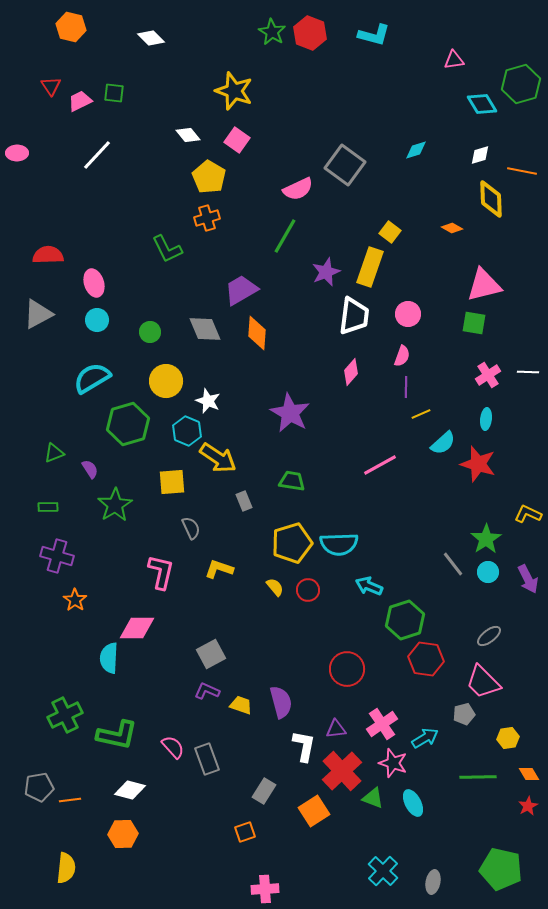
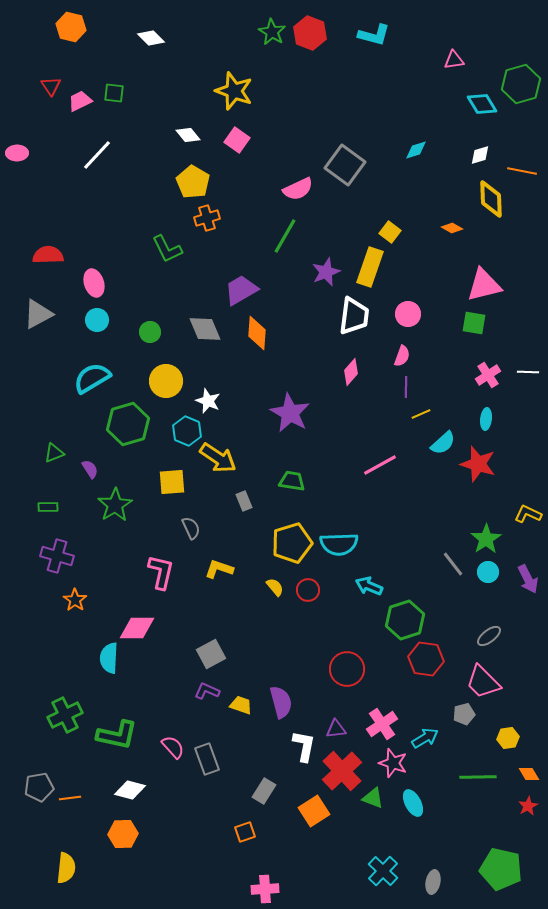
yellow pentagon at (209, 177): moved 16 px left, 5 px down
orange line at (70, 800): moved 2 px up
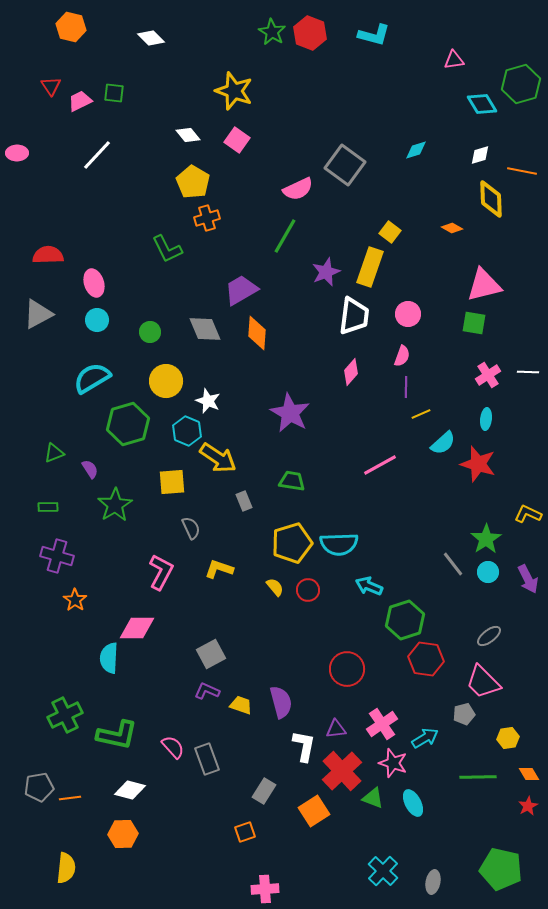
pink L-shape at (161, 572): rotated 15 degrees clockwise
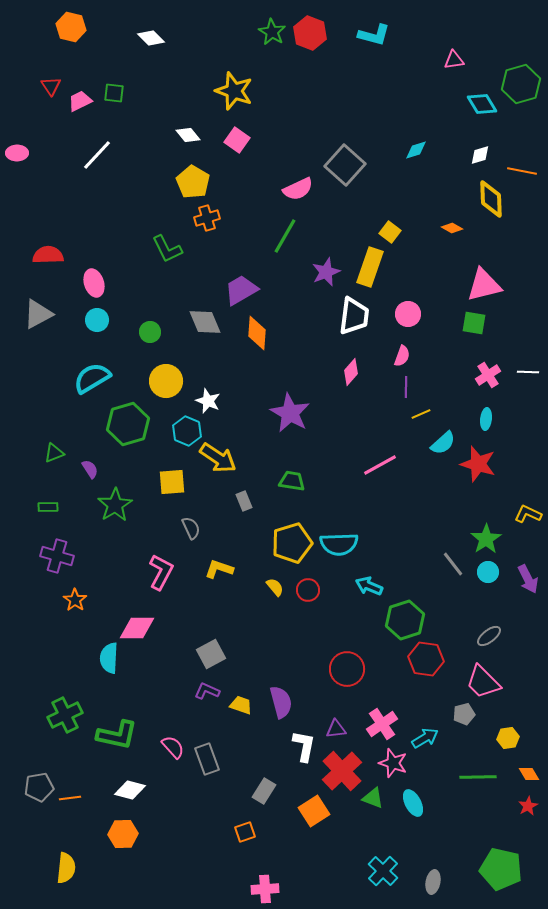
gray square at (345, 165): rotated 6 degrees clockwise
gray diamond at (205, 329): moved 7 px up
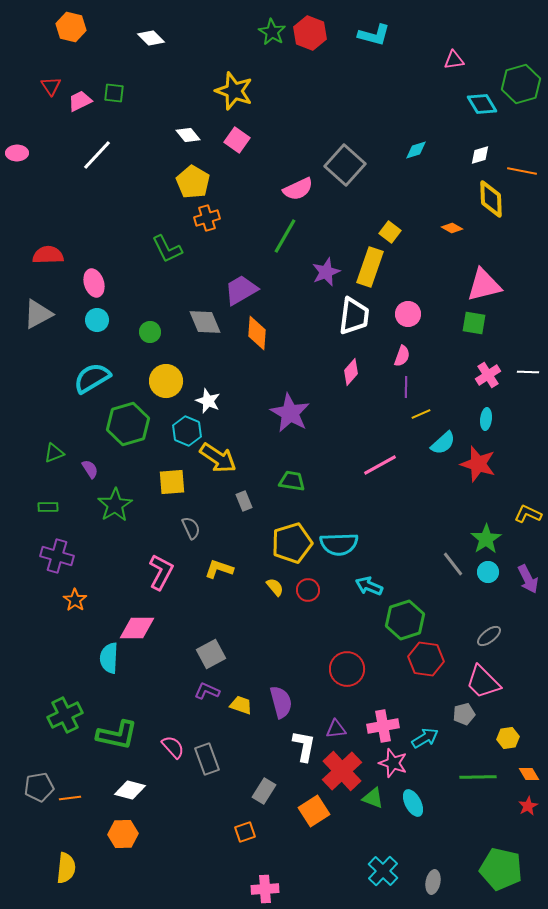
pink cross at (382, 724): moved 1 px right, 2 px down; rotated 24 degrees clockwise
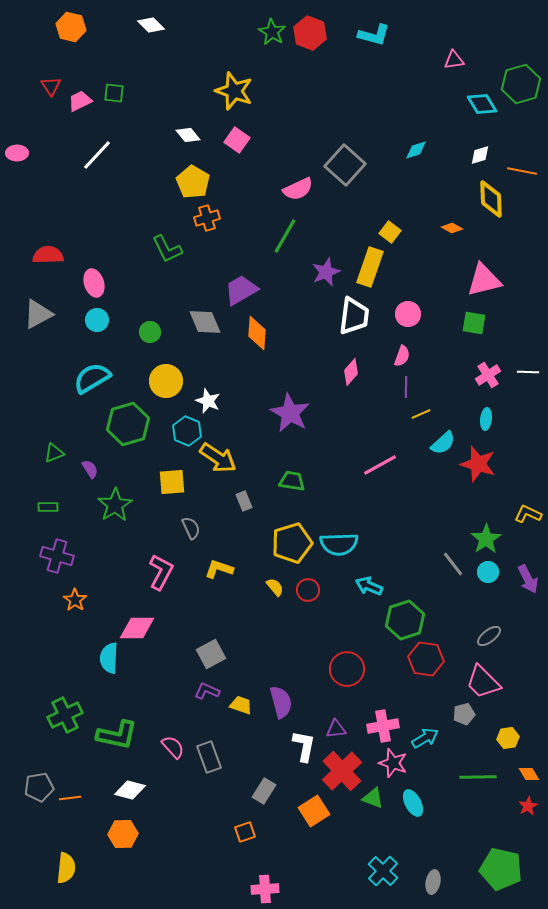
white diamond at (151, 38): moved 13 px up
pink triangle at (484, 285): moved 5 px up
gray rectangle at (207, 759): moved 2 px right, 2 px up
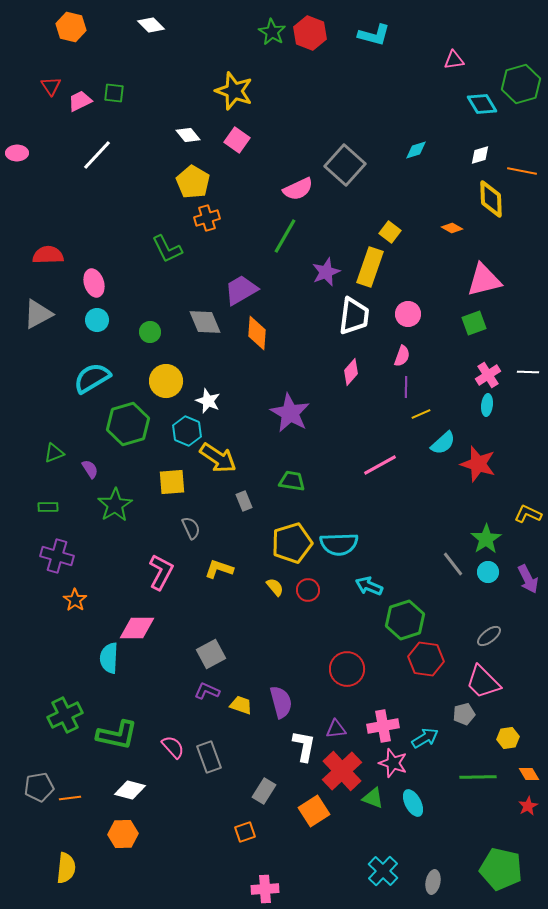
green square at (474, 323): rotated 30 degrees counterclockwise
cyan ellipse at (486, 419): moved 1 px right, 14 px up
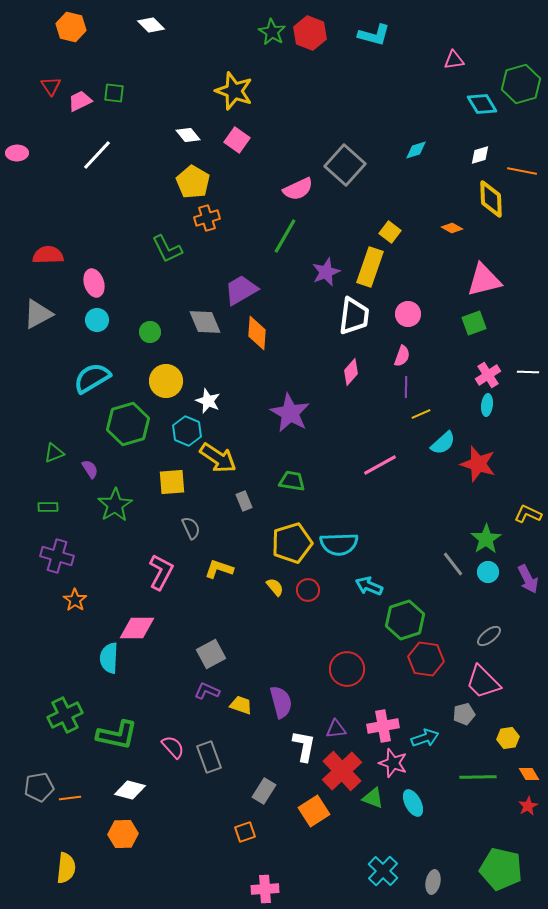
cyan arrow at (425, 738): rotated 12 degrees clockwise
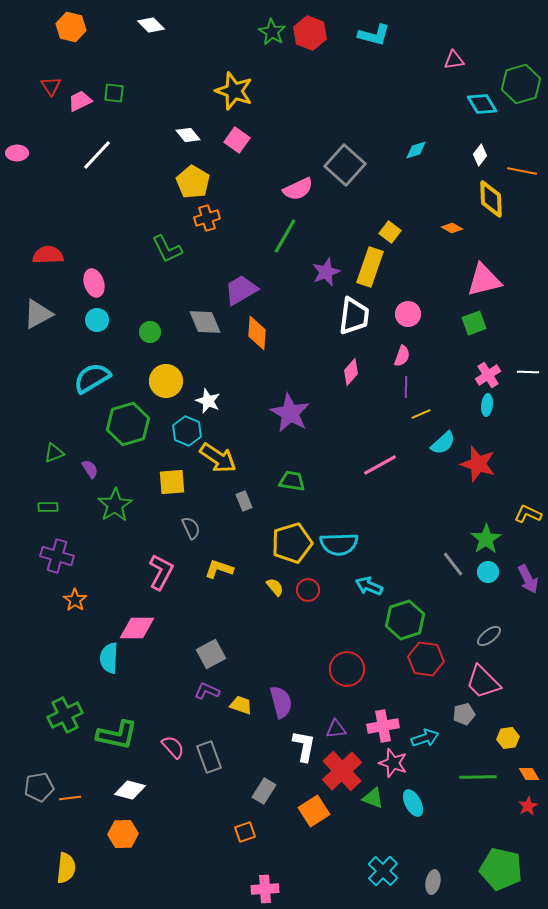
white diamond at (480, 155): rotated 35 degrees counterclockwise
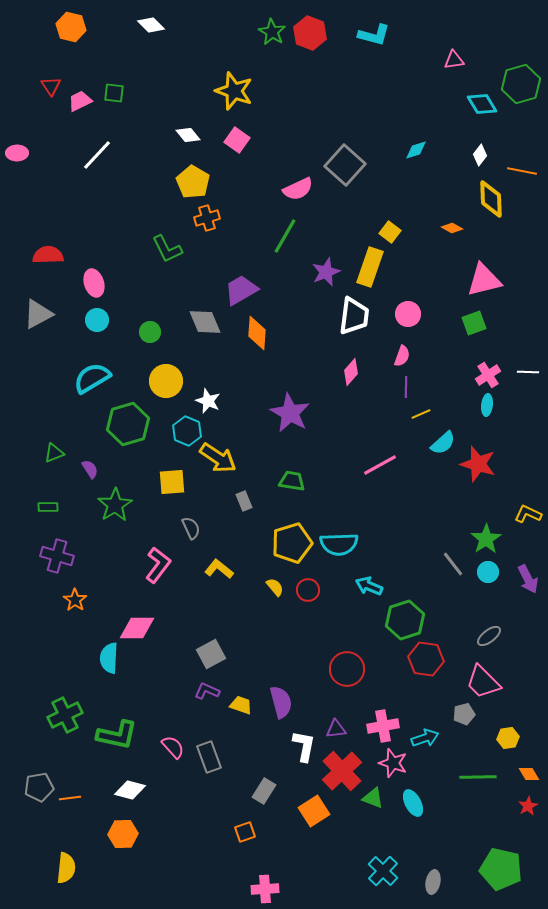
yellow L-shape at (219, 569): rotated 20 degrees clockwise
pink L-shape at (161, 572): moved 3 px left, 7 px up; rotated 9 degrees clockwise
